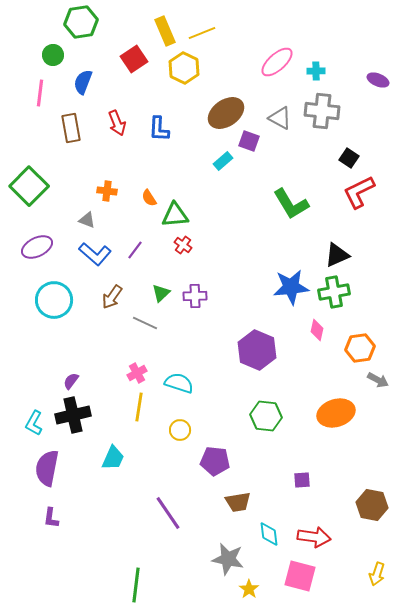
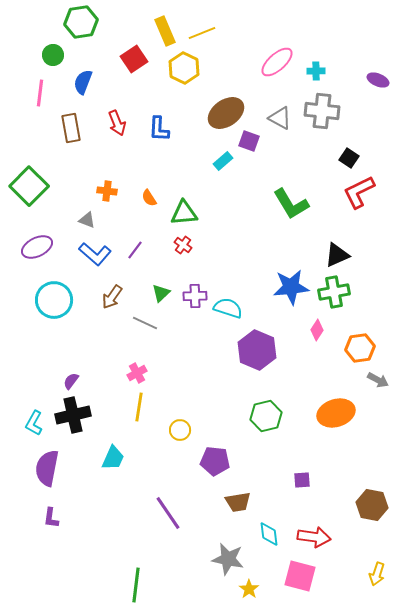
green triangle at (175, 215): moved 9 px right, 2 px up
pink diamond at (317, 330): rotated 20 degrees clockwise
cyan semicircle at (179, 383): moved 49 px right, 75 px up
green hexagon at (266, 416): rotated 20 degrees counterclockwise
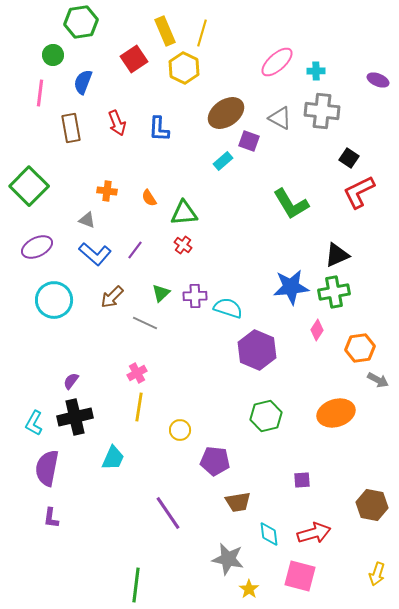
yellow line at (202, 33): rotated 52 degrees counterclockwise
brown arrow at (112, 297): rotated 10 degrees clockwise
black cross at (73, 415): moved 2 px right, 2 px down
red arrow at (314, 537): moved 4 px up; rotated 24 degrees counterclockwise
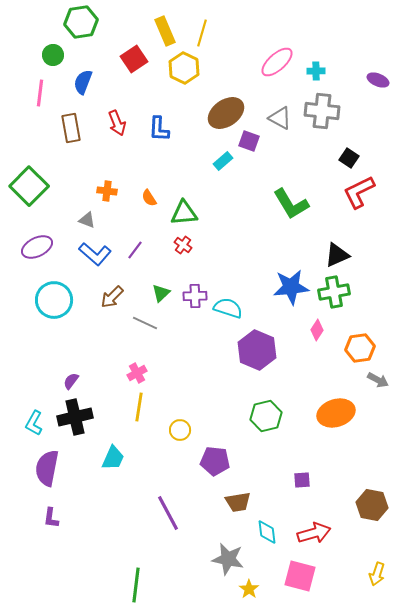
purple line at (168, 513): rotated 6 degrees clockwise
cyan diamond at (269, 534): moved 2 px left, 2 px up
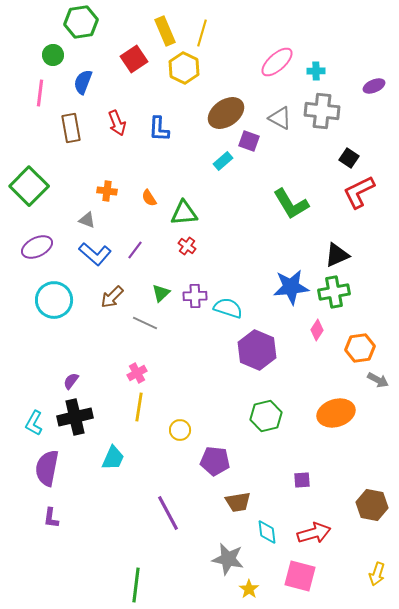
purple ellipse at (378, 80): moved 4 px left, 6 px down; rotated 45 degrees counterclockwise
red cross at (183, 245): moved 4 px right, 1 px down
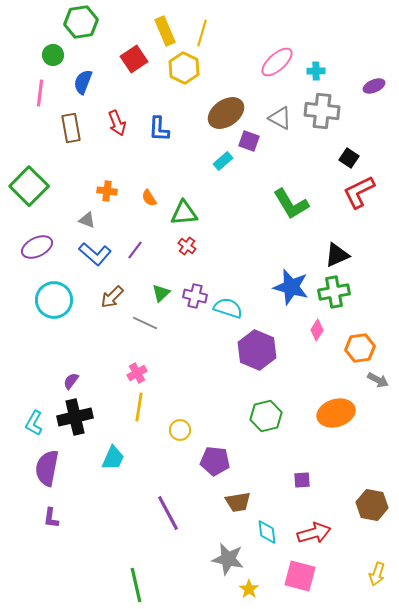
blue star at (291, 287): rotated 21 degrees clockwise
purple cross at (195, 296): rotated 15 degrees clockwise
green line at (136, 585): rotated 20 degrees counterclockwise
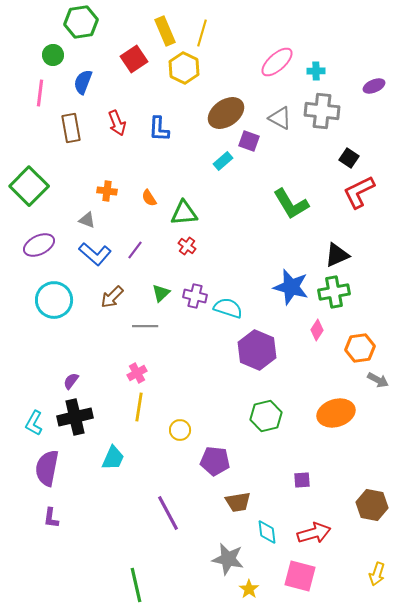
purple ellipse at (37, 247): moved 2 px right, 2 px up
gray line at (145, 323): moved 3 px down; rotated 25 degrees counterclockwise
